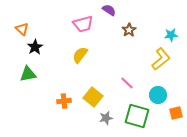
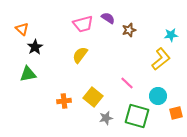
purple semicircle: moved 1 px left, 8 px down
brown star: rotated 16 degrees clockwise
cyan circle: moved 1 px down
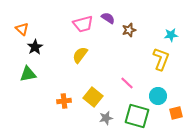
yellow L-shape: rotated 30 degrees counterclockwise
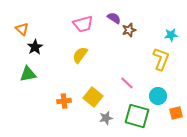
purple semicircle: moved 6 px right
